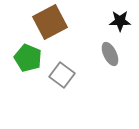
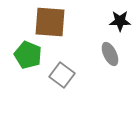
brown square: rotated 32 degrees clockwise
green pentagon: moved 3 px up
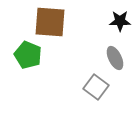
gray ellipse: moved 5 px right, 4 px down
gray square: moved 34 px right, 12 px down
